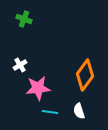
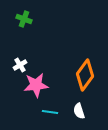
pink star: moved 2 px left, 3 px up
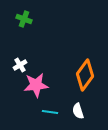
white semicircle: moved 1 px left
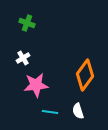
green cross: moved 3 px right, 4 px down
white cross: moved 3 px right, 7 px up
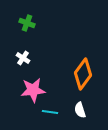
white cross: rotated 24 degrees counterclockwise
orange diamond: moved 2 px left, 1 px up
pink star: moved 3 px left, 5 px down
white semicircle: moved 2 px right, 1 px up
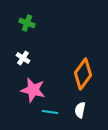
pink star: rotated 20 degrees clockwise
white semicircle: rotated 28 degrees clockwise
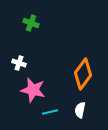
green cross: moved 4 px right
white cross: moved 4 px left, 5 px down; rotated 16 degrees counterclockwise
cyan line: rotated 21 degrees counterclockwise
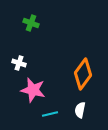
cyan line: moved 2 px down
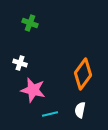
green cross: moved 1 px left
white cross: moved 1 px right
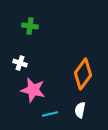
green cross: moved 3 px down; rotated 14 degrees counterclockwise
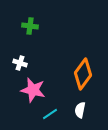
cyan line: rotated 21 degrees counterclockwise
